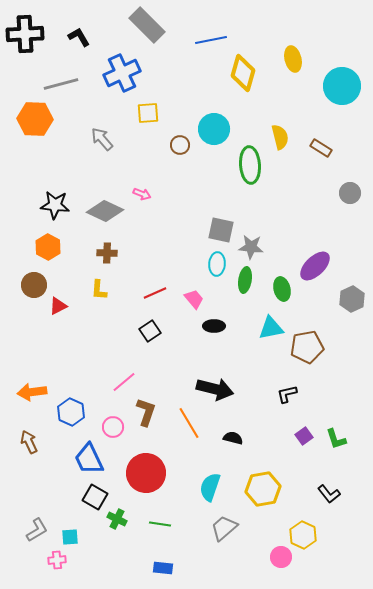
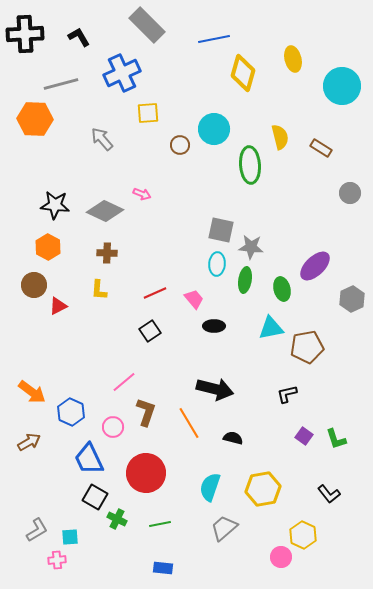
blue line at (211, 40): moved 3 px right, 1 px up
orange arrow at (32, 392): rotated 136 degrees counterclockwise
purple square at (304, 436): rotated 18 degrees counterclockwise
brown arrow at (29, 442): rotated 85 degrees clockwise
green line at (160, 524): rotated 20 degrees counterclockwise
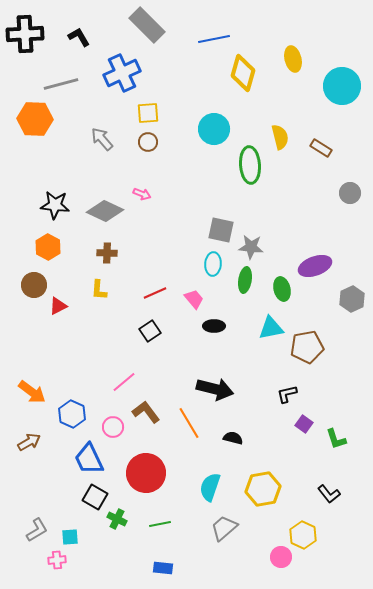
brown circle at (180, 145): moved 32 px left, 3 px up
cyan ellipse at (217, 264): moved 4 px left
purple ellipse at (315, 266): rotated 24 degrees clockwise
blue hexagon at (71, 412): moved 1 px right, 2 px down
brown L-shape at (146, 412): rotated 56 degrees counterclockwise
purple square at (304, 436): moved 12 px up
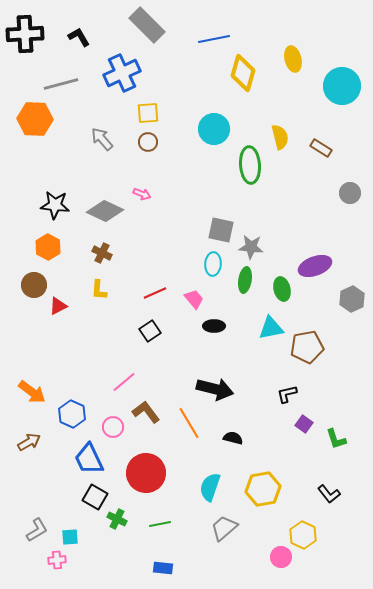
brown cross at (107, 253): moved 5 px left; rotated 24 degrees clockwise
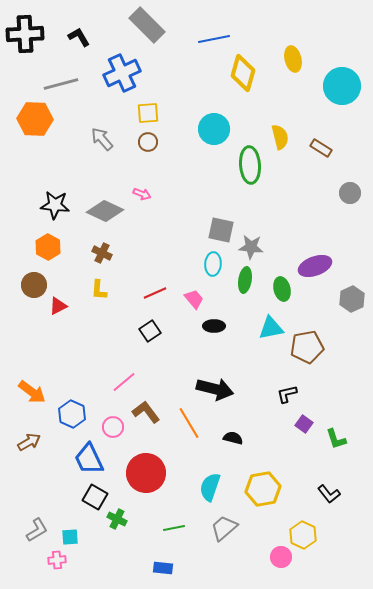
green line at (160, 524): moved 14 px right, 4 px down
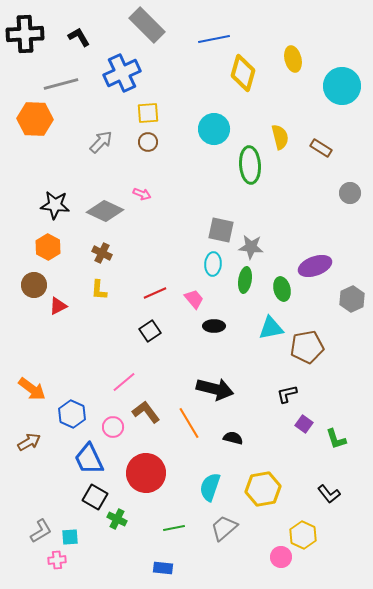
gray arrow at (102, 139): moved 1 px left, 3 px down; rotated 85 degrees clockwise
orange arrow at (32, 392): moved 3 px up
gray L-shape at (37, 530): moved 4 px right, 1 px down
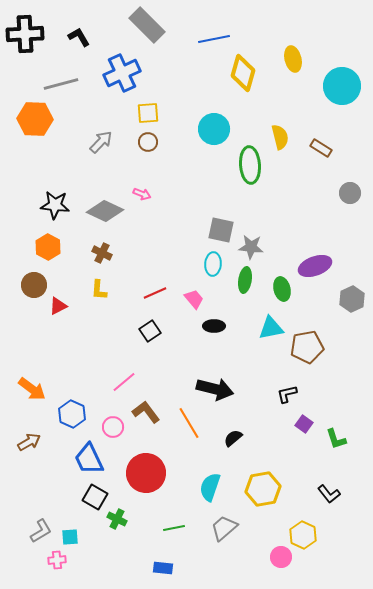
black semicircle at (233, 438): rotated 54 degrees counterclockwise
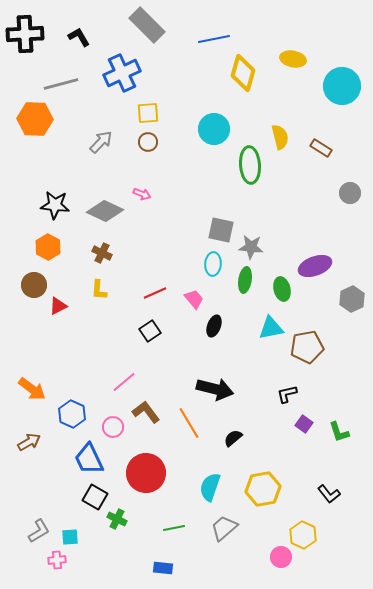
yellow ellipse at (293, 59): rotated 65 degrees counterclockwise
black ellipse at (214, 326): rotated 70 degrees counterclockwise
green L-shape at (336, 439): moved 3 px right, 7 px up
gray L-shape at (41, 531): moved 2 px left
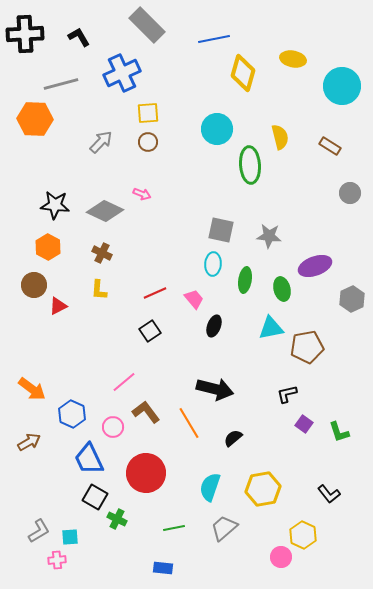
cyan circle at (214, 129): moved 3 px right
brown rectangle at (321, 148): moved 9 px right, 2 px up
gray star at (251, 247): moved 18 px right, 11 px up
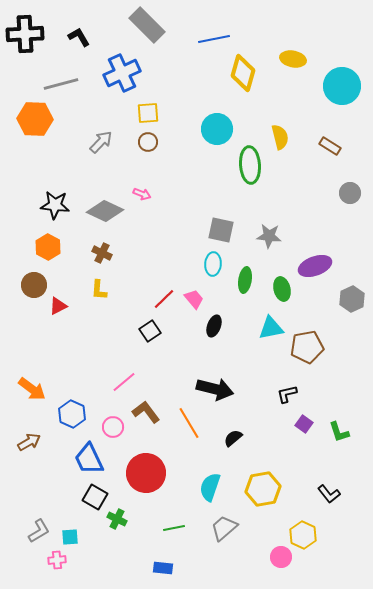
red line at (155, 293): moved 9 px right, 6 px down; rotated 20 degrees counterclockwise
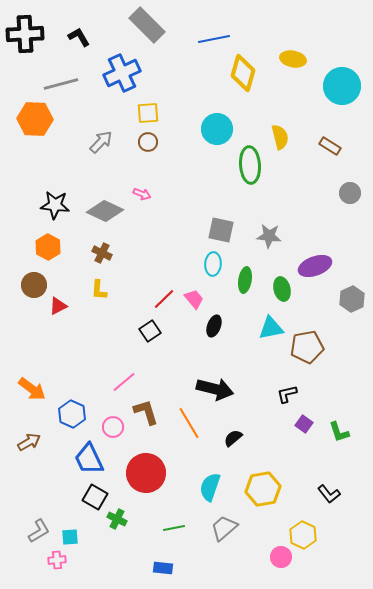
brown L-shape at (146, 412): rotated 20 degrees clockwise
